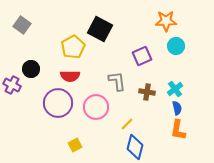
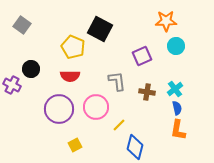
yellow pentagon: rotated 20 degrees counterclockwise
purple circle: moved 1 px right, 6 px down
yellow line: moved 8 px left, 1 px down
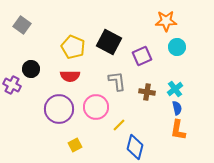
black square: moved 9 px right, 13 px down
cyan circle: moved 1 px right, 1 px down
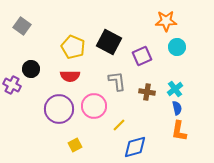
gray square: moved 1 px down
pink circle: moved 2 px left, 1 px up
orange L-shape: moved 1 px right, 1 px down
blue diamond: rotated 60 degrees clockwise
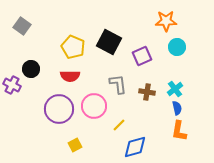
gray L-shape: moved 1 px right, 3 px down
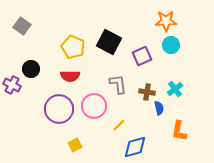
cyan circle: moved 6 px left, 2 px up
blue semicircle: moved 18 px left
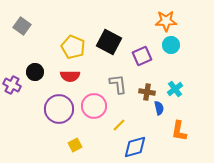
black circle: moved 4 px right, 3 px down
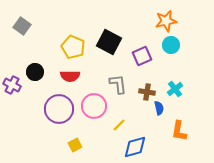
orange star: rotated 10 degrees counterclockwise
